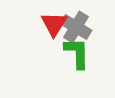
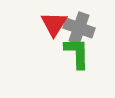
gray cross: moved 3 px right, 1 px down; rotated 12 degrees counterclockwise
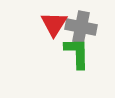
gray cross: moved 2 px right, 1 px up; rotated 8 degrees counterclockwise
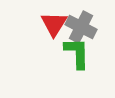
gray cross: rotated 16 degrees clockwise
